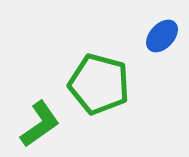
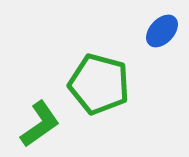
blue ellipse: moved 5 px up
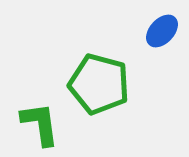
green L-shape: rotated 63 degrees counterclockwise
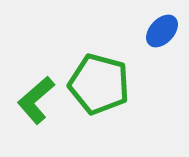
green L-shape: moved 4 px left, 24 px up; rotated 123 degrees counterclockwise
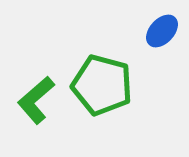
green pentagon: moved 3 px right, 1 px down
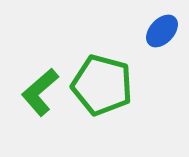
green L-shape: moved 4 px right, 8 px up
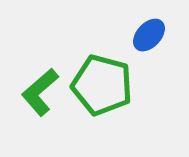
blue ellipse: moved 13 px left, 4 px down
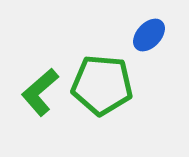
green pentagon: rotated 10 degrees counterclockwise
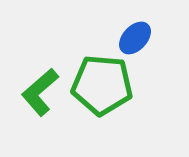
blue ellipse: moved 14 px left, 3 px down
